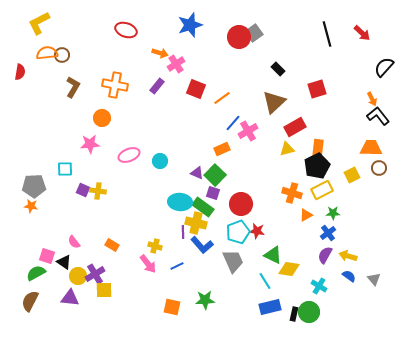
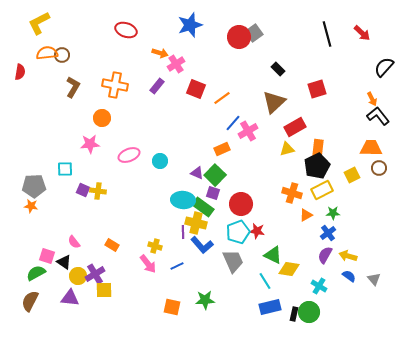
cyan ellipse at (180, 202): moved 3 px right, 2 px up
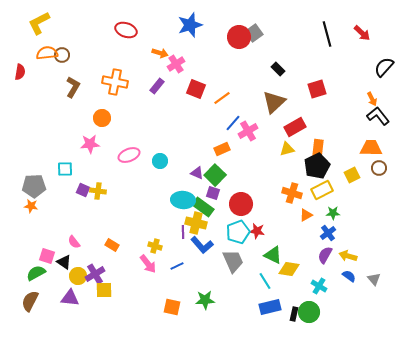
orange cross at (115, 85): moved 3 px up
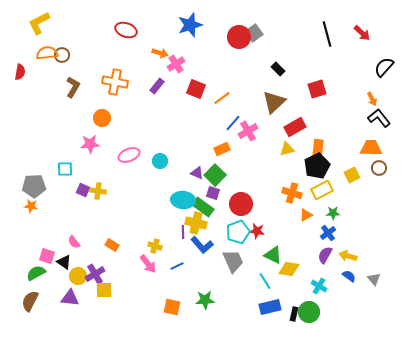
black L-shape at (378, 116): moved 1 px right, 2 px down
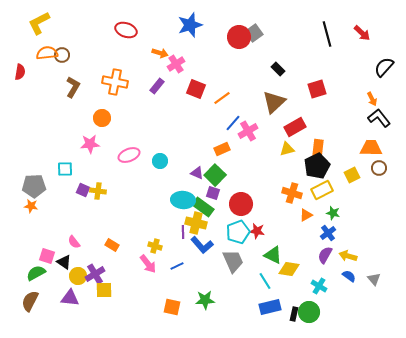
green star at (333, 213): rotated 16 degrees clockwise
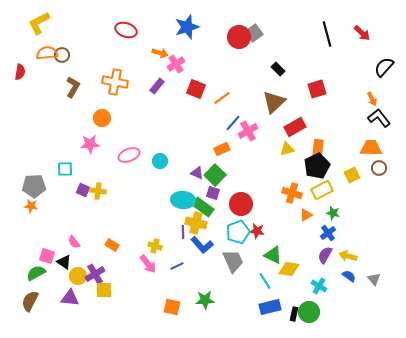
blue star at (190, 25): moved 3 px left, 2 px down
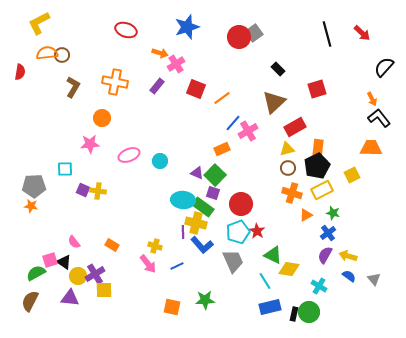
brown circle at (379, 168): moved 91 px left
red star at (257, 231): rotated 21 degrees clockwise
pink square at (47, 256): moved 3 px right, 4 px down; rotated 35 degrees counterclockwise
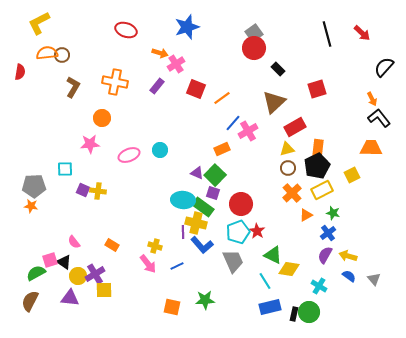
red circle at (239, 37): moved 15 px right, 11 px down
cyan circle at (160, 161): moved 11 px up
orange cross at (292, 193): rotated 30 degrees clockwise
